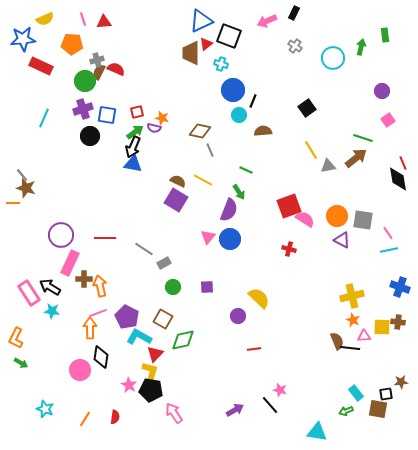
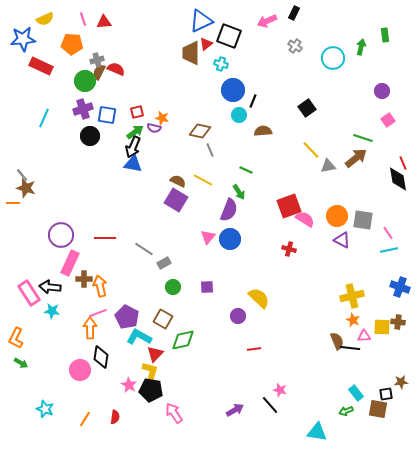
yellow line at (311, 150): rotated 12 degrees counterclockwise
black arrow at (50, 287): rotated 25 degrees counterclockwise
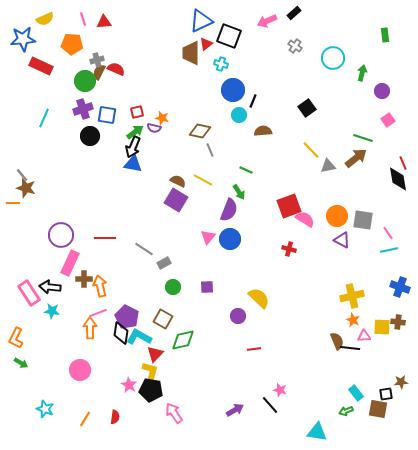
black rectangle at (294, 13): rotated 24 degrees clockwise
green arrow at (361, 47): moved 1 px right, 26 px down
black diamond at (101, 357): moved 20 px right, 24 px up
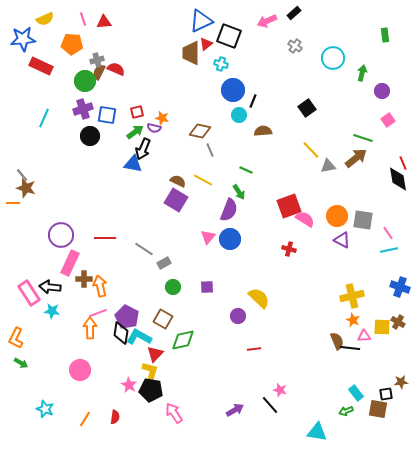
black arrow at (133, 147): moved 10 px right, 2 px down
brown cross at (398, 322): rotated 24 degrees clockwise
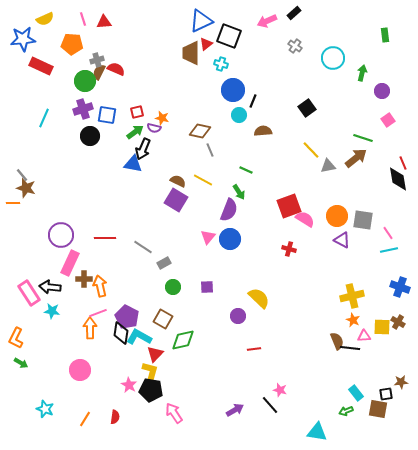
gray line at (144, 249): moved 1 px left, 2 px up
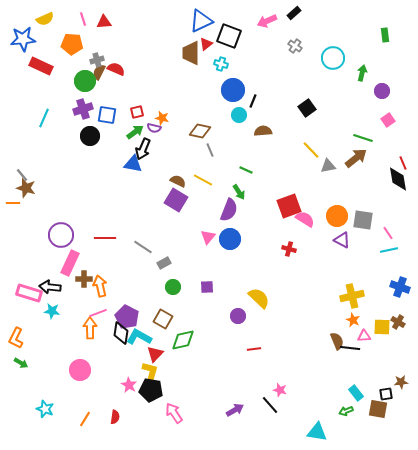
pink rectangle at (29, 293): rotated 40 degrees counterclockwise
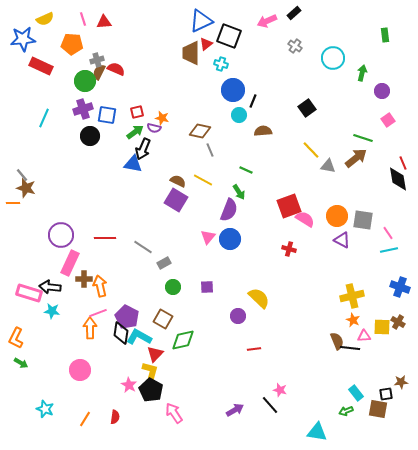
gray triangle at (328, 166): rotated 21 degrees clockwise
black pentagon at (151, 390): rotated 20 degrees clockwise
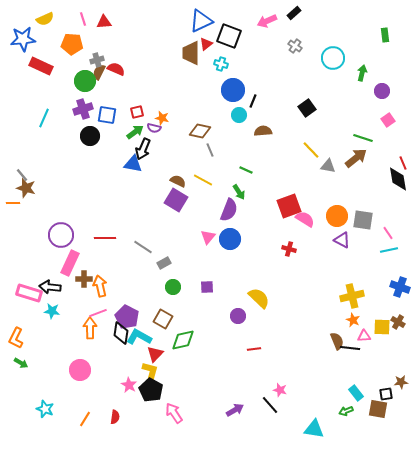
cyan triangle at (317, 432): moved 3 px left, 3 px up
